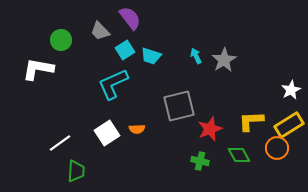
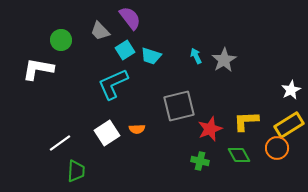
yellow L-shape: moved 5 px left
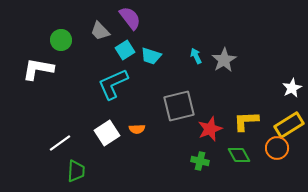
white star: moved 1 px right, 2 px up
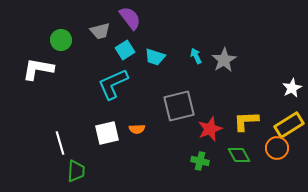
gray trapezoid: rotated 60 degrees counterclockwise
cyan trapezoid: moved 4 px right, 1 px down
white square: rotated 20 degrees clockwise
white line: rotated 70 degrees counterclockwise
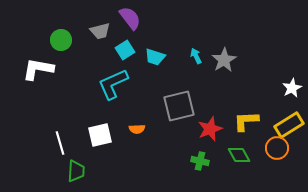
white square: moved 7 px left, 2 px down
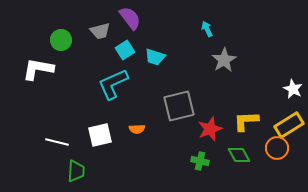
cyan arrow: moved 11 px right, 27 px up
white star: moved 1 px right, 1 px down; rotated 18 degrees counterclockwise
white line: moved 3 px left, 1 px up; rotated 60 degrees counterclockwise
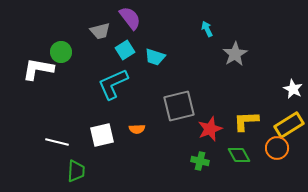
green circle: moved 12 px down
gray star: moved 11 px right, 6 px up
white square: moved 2 px right
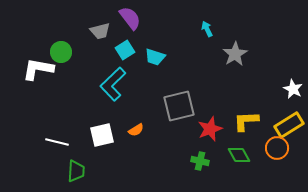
cyan L-shape: rotated 20 degrees counterclockwise
orange semicircle: moved 1 px left, 1 px down; rotated 28 degrees counterclockwise
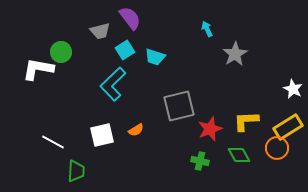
yellow rectangle: moved 1 px left, 2 px down
white line: moved 4 px left; rotated 15 degrees clockwise
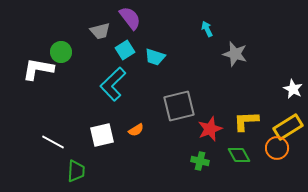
gray star: rotated 25 degrees counterclockwise
